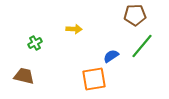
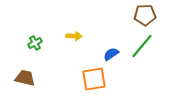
brown pentagon: moved 10 px right
yellow arrow: moved 7 px down
blue semicircle: moved 2 px up
brown trapezoid: moved 1 px right, 2 px down
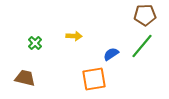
green cross: rotated 16 degrees counterclockwise
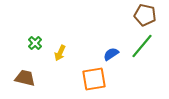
brown pentagon: rotated 15 degrees clockwise
yellow arrow: moved 14 px left, 17 px down; rotated 112 degrees clockwise
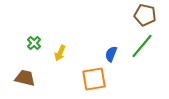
green cross: moved 1 px left
blue semicircle: rotated 35 degrees counterclockwise
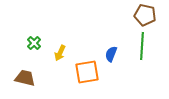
green line: rotated 36 degrees counterclockwise
orange square: moved 7 px left, 7 px up
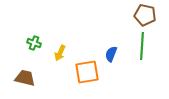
green cross: rotated 24 degrees counterclockwise
